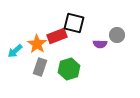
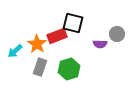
black square: moved 1 px left
gray circle: moved 1 px up
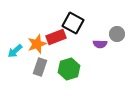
black square: rotated 15 degrees clockwise
red rectangle: moved 1 px left, 1 px down
orange star: rotated 18 degrees clockwise
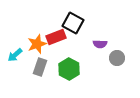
gray circle: moved 24 px down
cyan arrow: moved 4 px down
green hexagon: rotated 15 degrees counterclockwise
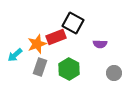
gray circle: moved 3 px left, 15 px down
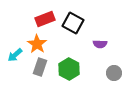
red rectangle: moved 11 px left, 18 px up
orange star: rotated 18 degrees counterclockwise
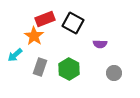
orange star: moved 3 px left, 8 px up
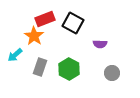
gray circle: moved 2 px left
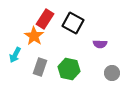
red rectangle: rotated 36 degrees counterclockwise
cyan arrow: rotated 21 degrees counterclockwise
green hexagon: rotated 15 degrees counterclockwise
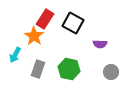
gray rectangle: moved 2 px left, 2 px down
gray circle: moved 1 px left, 1 px up
